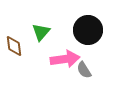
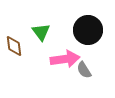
green triangle: rotated 18 degrees counterclockwise
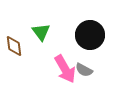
black circle: moved 2 px right, 5 px down
pink arrow: moved 10 px down; rotated 68 degrees clockwise
gray semicircle: rotated 30 degrees counterclockwise
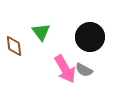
black circle: moved 2 px down
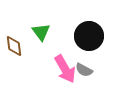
black circle: moved 1 px left, 1 px up
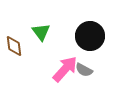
black circle: moved 1 px right
pink arrow: rotated 108 degrees counterclockwise
